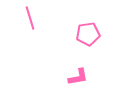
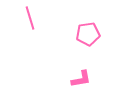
pink L-shape: moved 3 px right, 2 px down
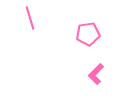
pink L-shape: moved 15 px right, 5 px up; rotated 145 degrees clockwise
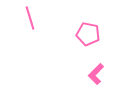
pink pentagon: rotated 20 degrees clockwise
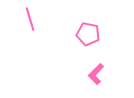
pink line: moved 1 px down
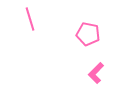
pink L-shape: moved 1 px up
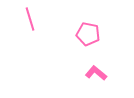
pink L-shape: rotated 85 degrees clockwise
